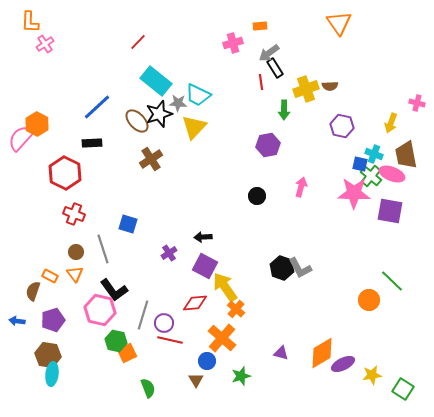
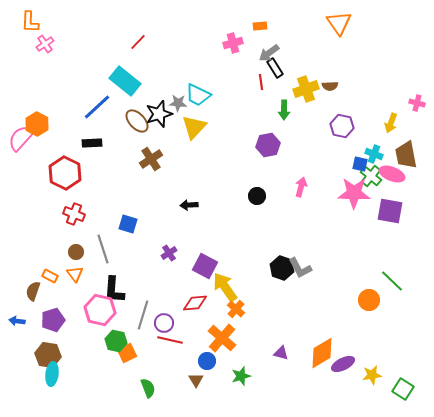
cyan rectangle at (156, 81): moved 31 px left
black arrow at (203, 237): moved 14 px left, 32 px up
black L-shape at (114, 290): rotated 40 degrees clockwise
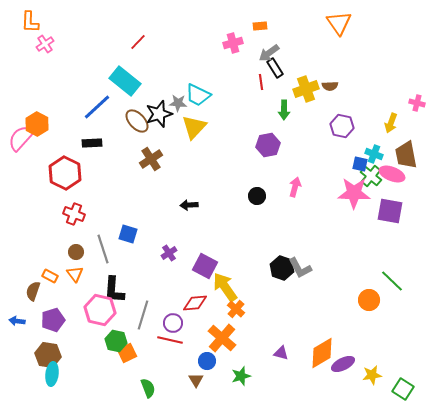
pink arrow at (301, 187): moved 6 px left
blue square at (128, 224): moved 10 px down
purple circle at (164, 323): moved 9 px right
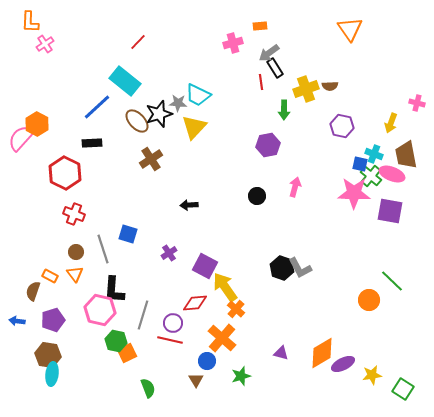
orange triangle at (339, 23): moved 11 px right, 6 px down
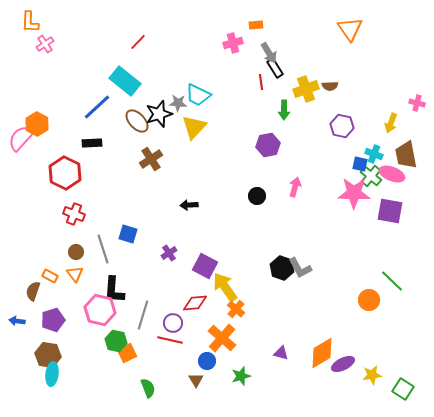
orange rectangle at (260, 26): moved 4 px left, 1 px up
gray arrow at (269, 53): rotated 85 degrees counterclockwise
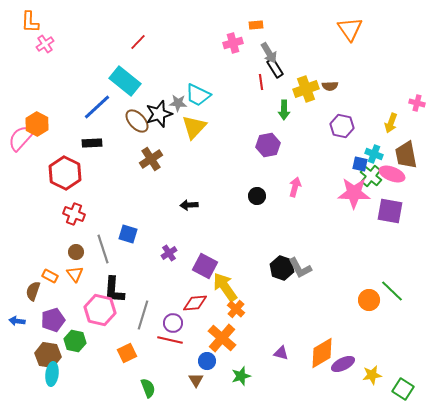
green line at (392, 281): moved 10 px down
green hexagon at (116, 341): moved 41 px left
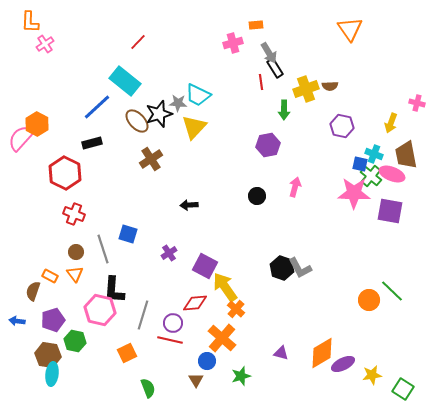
black rectangle at (92, 143): rotated 12 degrees counterclockwise
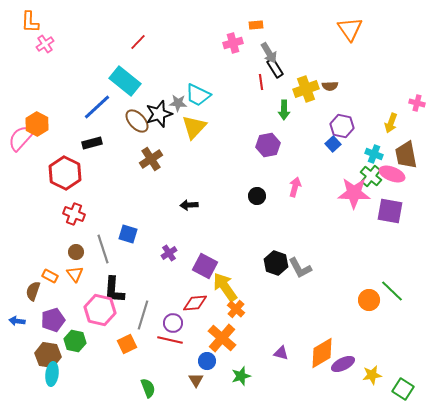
blue square at (360, 164): moved 27 px left, 20 px up; rotated 35 degrees clockwise
black hexagon at (282, 268): moved 6 px left, 5 px up
orange square at (127, 353): moved 9 px up
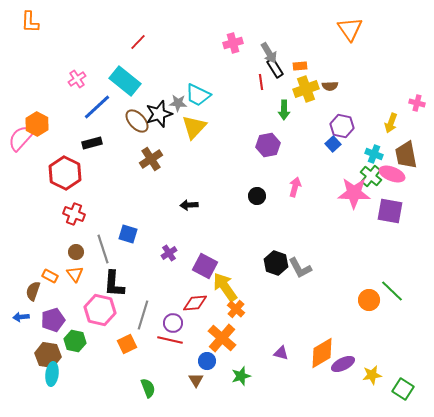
orange rectangle at (256, 25): moved 44 px right, 41 px down
pink cross at (45, 44): moved 32 px right, 35 px down
black L-shape at (114, 290): moved 6 px up
blue arrow at (17, 321): moved 4 px right, 4 px up; rotated 14 degrees counterclockwise
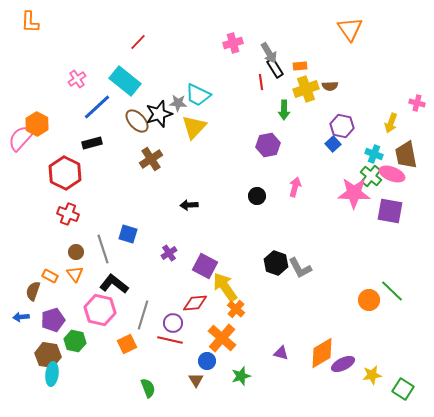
red cross at (74, 214): moved 6 px left
black L-shape at (114, 284): rotated 124 degrees clockwise
